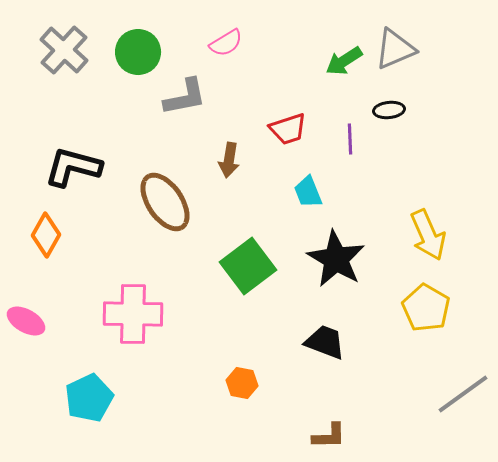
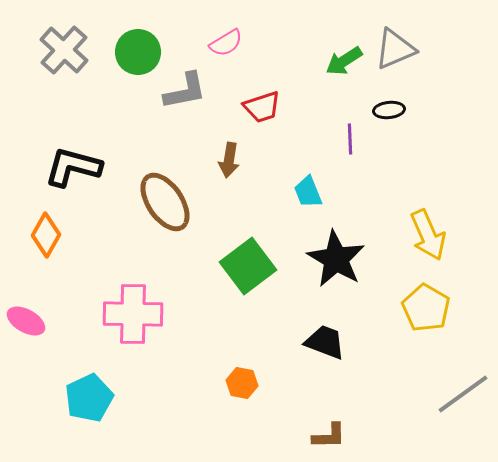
gray L-shape: moved 6 px up
red trapezoid: moved 26 px left, 22 px up
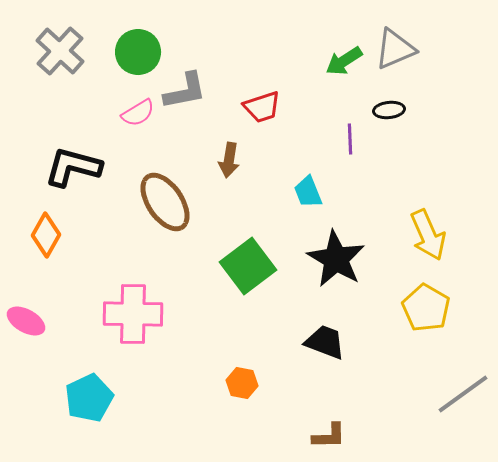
pink semicircle: moved 88 px left, 70 px down
gray cross: moved 4 px left, 1 px down
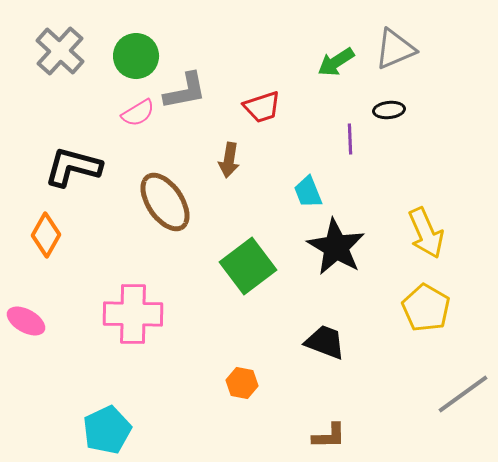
green circle: moved 2 px left, 4 px down
green arrow: moved 8 px left, 1 px down
yellow arrow: moved 2 px left, 2 px up
black star: moved 12 px up
cyan pentagon: moved 18 px right, 32 px down
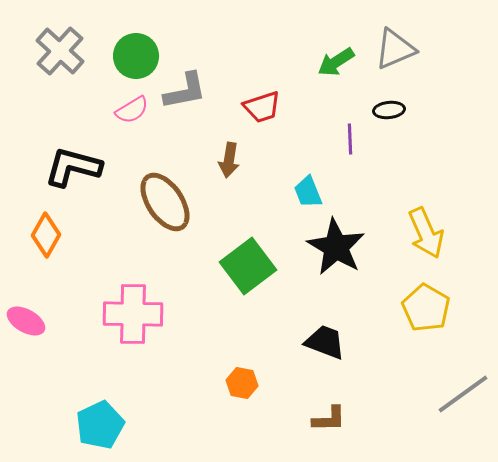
pink semicircle: moved 6 px left, 3 px up
cyan pentagon: moved 7 px left, 5 px up
brown L-shape: moved 17 px up
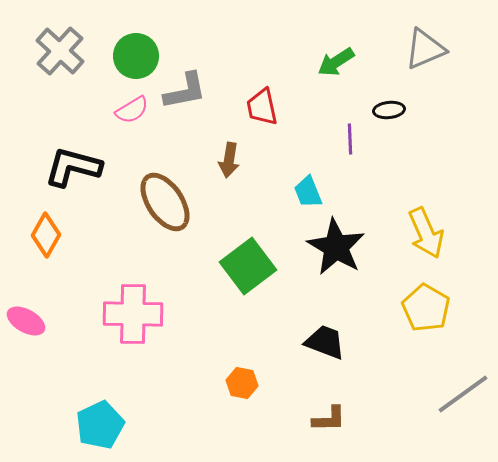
gray triangle: moved 30 px right
red trapezoid: rotated 96 degrees clockwise
